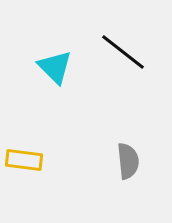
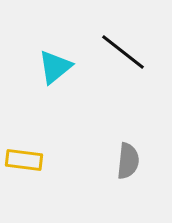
cyan triangle: rotated 36 degrees clockwise
gray semicircle: rotated 12 degrees clockwise
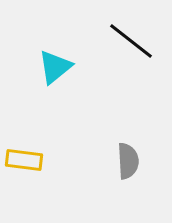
black line: moved 8 px right, 11 px up
gray semicircle: rotated 9 degrees counterclockwise
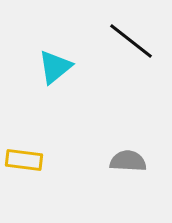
gray semicircle: rotated 84 degrees counterclockwise
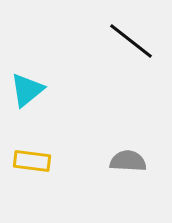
cyan triangle: moved 28 px left, 23 px down
yellow rectangle: moved 8 px right, 1 px down
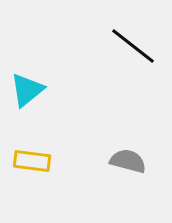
black line: moved 2 px right, 5 px down
gray semicircle: rotated 12 degrees clockwise
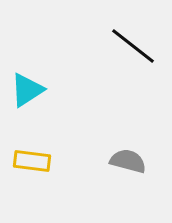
cyan triangle: rotated 6 degrees clockwise
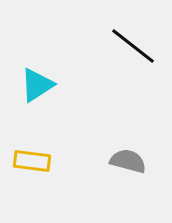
cyan triangle: moved 10 px right, 5 px up
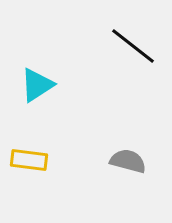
yellow rectangle: moved 3 px left, 1 px up
